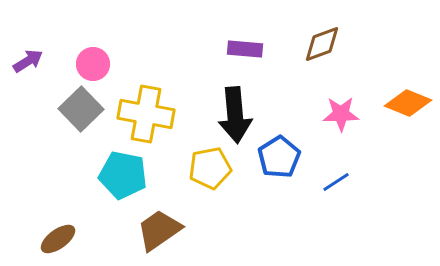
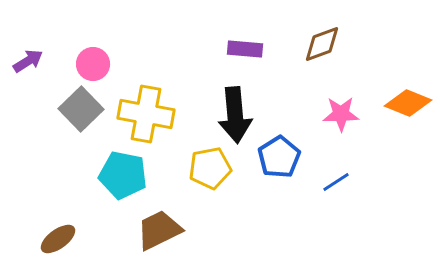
brown trapezoid: rotated 9 degrees clockwise
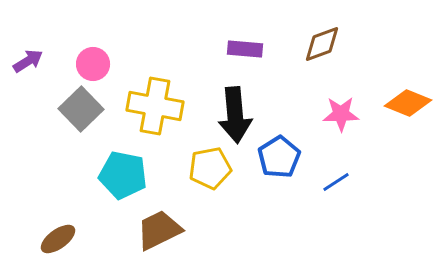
yellow cross: moved 9 px right, 8 px up
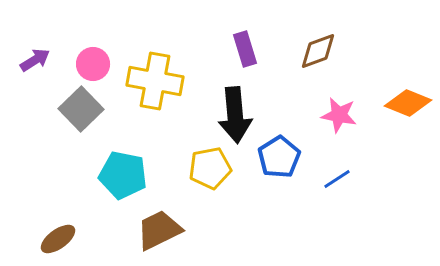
brown diamond: moved 4 px left, 7 px down
purple rectangle: rotated 68 degrees clockwise
purple arrow: moved 7 px right, 1 px up
yellow cross: moved 25 px up
pink star: moved 2 px left, 1 px down; rotated 12 degrees clockwise
blue line: moved 1 px right, 3 px up
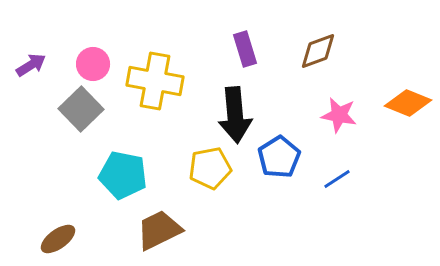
purple arrow: moved 4 px left, 5 px down
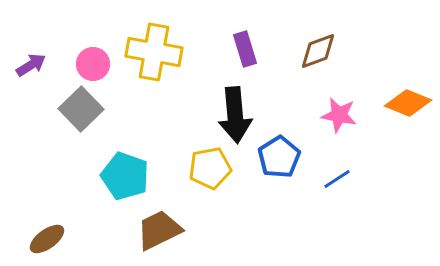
yellow cross: moved 1 px left, 29 px up
cyan pentagon: moved 2 px right, 1 px down; rotated 9 degrees clockwise
brown ellipse: moved 11 px left
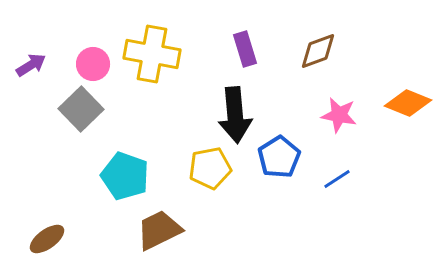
yellow cross: moved 2 px left, 2 px down
